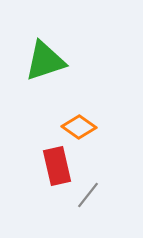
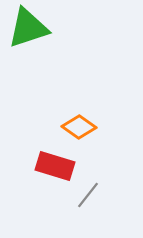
green triangle: moved 17 px left, 33 px up
red rectangle: moved 2 px left; rotated 60 degrees counterclockwise
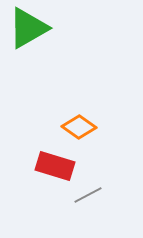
green triangle: rotated 12 degrees counterclockwise
gray line: rotated 24 degrees clockwise
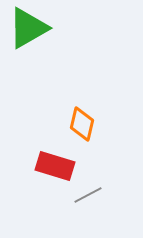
orange diamond: moved 3 px right, 3 px up; rotated 68 degrees clockwise
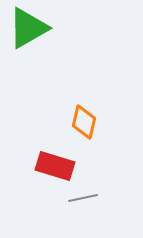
orange diamond: moved 2 px right, 2 px up
gray line: moved 5 px left, 3 px down; rotated 16 degrees clockwise
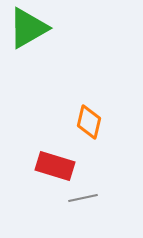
orange diamond: moved 5 px right
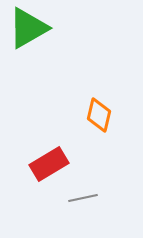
orange diamond: moved 10 px right, 7 px up
red rectangle: moved 6 px left, 2 px up; rotated 48 degrees counterclockwise
